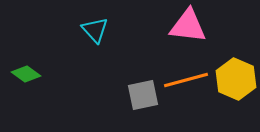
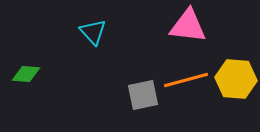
cyan triangle: moved 2 px left, 2 px down
green diamond: rotated 32 degrees counterclockwise
yellow hexagon: rotated 18 degrees counterclockwise
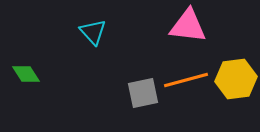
green diamond: rotated 52 degrees clockwise
yellow hexagon: rotated 12 degrees counterclockwise
gray square: moved 2 px up
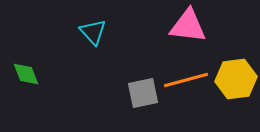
green diamond: rotated 12 degrees clockwise
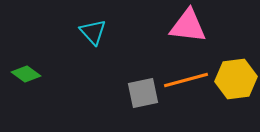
green diamond: rotated 32 degrees counterclockwise
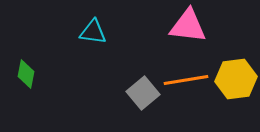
cyan triangle: rotated 40 degrees counterclockwise
green diamond: rotated 64 degrees clockwise
orange line: rotated 6 degrees clockwise
gray square: rotated 28 degrees counterclockwise
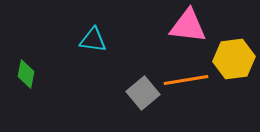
cyan triangle: moved 8 px down
yellow hexagon: moved 2 px left, 20 px up
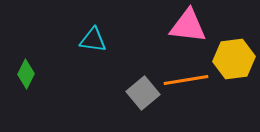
green diamond: rotated 16 degrees clockwise
